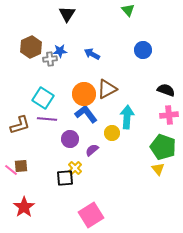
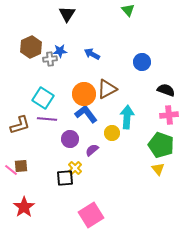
blue circle: moved 1 px left, 12 px down
green pentagon: moved 2 px left, 2 px up
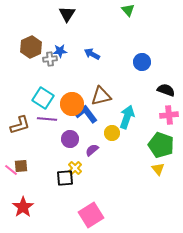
brown triangle: moved 6 px left, 7 px down; rotated 15 degrees clockwise
orange circle: moved 12 px left, 10 px down
cyan arrow: rotated 15 degrees clockwise
red star: moved 1 px left
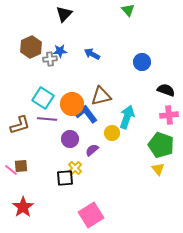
black triangle: moved 3 px left; rotated 12 degrees clockwise
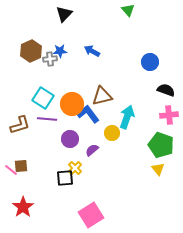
brown hexagon: moved 4 px down
blue arrow: moved 3 px up
blue circle: moved 8 px right
brown triangle: moved 1 px right
blue L-shape: moved 2 px right
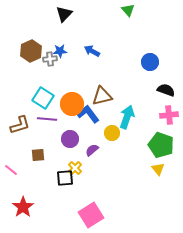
brown square: moved 17 px right, 11 px up
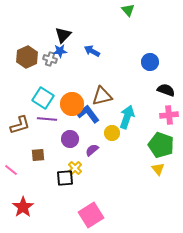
black triangle: moved 1 px left, 21 px down
brown hexagon: moved 4 px left, 6 px down
gray cross: rotated 24 degrees clockwise
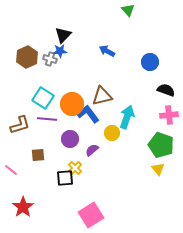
blue arrow: moved 15 px right
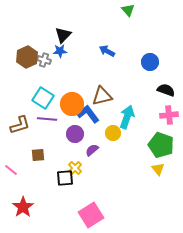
gray cross: moved 6 px left, 1 px down
yellow circle: moved 1 px right
purple circle: moved 5 px right, 5 px up
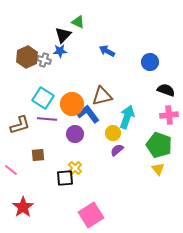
green triangle: moved 50 px left, 12 px down; rotated 24 degrees counterclockwise
green pentagon: moved 2 px left
purple semicircle: moved 25 px right
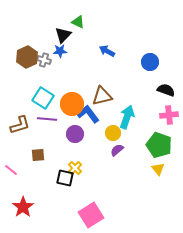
black square: rotated 18 degrees clockwise
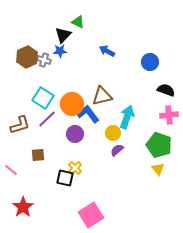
purple line: rotated 48 degrees counterclockwise
